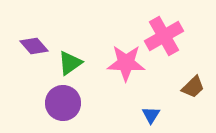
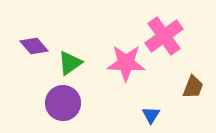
pink cross: rotated 6 degrees counterclockwise
brown trapezoid: rotated 25 degrees counterclockwise
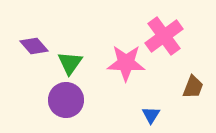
green triangle: rotated 20 degrees counterclockwise
purple circle: moved 3 px right, 3 px up
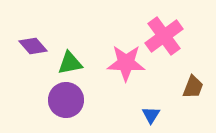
purple diamond: moved 1 px left
green triangle: rotated 44 degrees clockwise
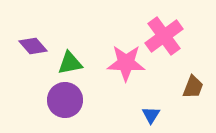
purple circle: moved 1 px left
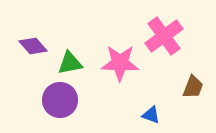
pink star: moved 6 px left
purple circle: moved 5 px left
blue triangle: rotated 42 degrees counterclockwise
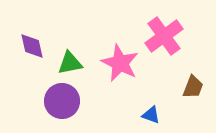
purple diamond: moved 1 px left; rotated 28 degrees clockwise
pink star: rotated 24 degrees clockwise
purple circle: moved 2 px right, 1 px down
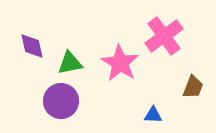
pink star: rotated 6 degrees clockwise
purple circle: moved 1 px left
blue triangle: moved 2 px right; rotated 18 degrees counterclockwise
